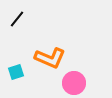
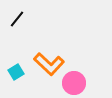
orange L-shape: moved 1 px left, 6 px down; rotated 20 degrees clockwise
cyan square: rotated 14 degrees counterclockwise
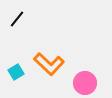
pink circle: moved 11 px right
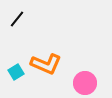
orange L-shape: moved 3 px left; rotated 20 degrees counterclockwise
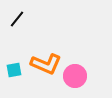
cyan square: moved 2 px left, 2 px up; rotated 21 degrees clockwise
pink circle: moved 10 px left, 7 px up
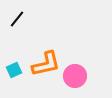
orange L-shape: rotated 36 degrees counterclockwise
cyan square: rotated 14 degrees counterclockwise
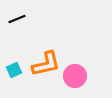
black line: rotated 30 degrees clockwise
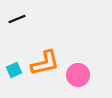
orange L-shape: moved 1 px left, 1 px up
pink circle: moved 3 px right, 1 px up
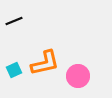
black line: moved 3 px left, 2 px down
pink circle: moved 1 px down
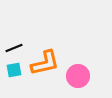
black line: moved 27 px down
cyan square: rotated 14 degrees clockwise
